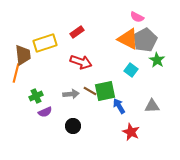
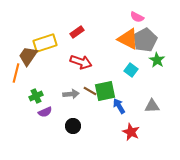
brown trapezoid: moved 5 px right, 1 px down; rotated 140 degrees counterclockwise
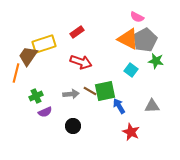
yellow rectangle: moved 1 px left, 1 px down
green star: moved 1 px left, 1 px down; rotated 21 degrees counterclockwise
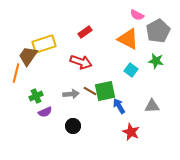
pink semicircle: moved 2 px up
red rectangle: moved 8 px right
gray pentagon: moved 13 px right, 9 px up
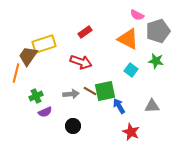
gray pentagon: rotated 10 degrees clockwise
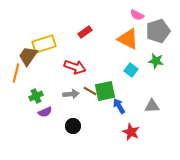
red arrow: moved 6 px left, 5 px down
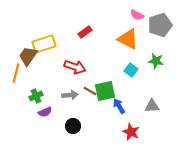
gray pentagon: moved 2 px right, 6 px up
gray arrow: moved 1 px left, 1 px down
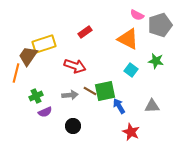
red arrow: moved 1 px up
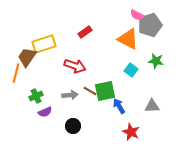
gray pentagon: moved 10 px left
brown trapezoid: moved 1 px left, 1 px down
